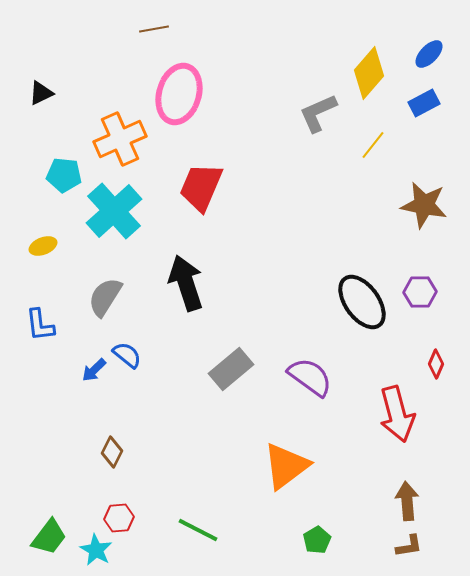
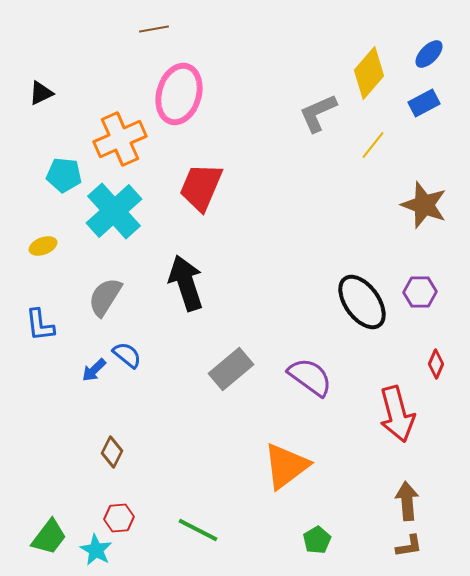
brown star: rotated 9 degrees clockwise
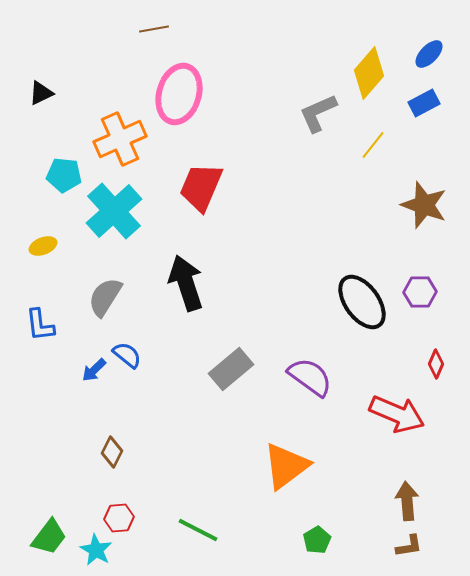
red arrow: rotated 52 degrees counterclockwise
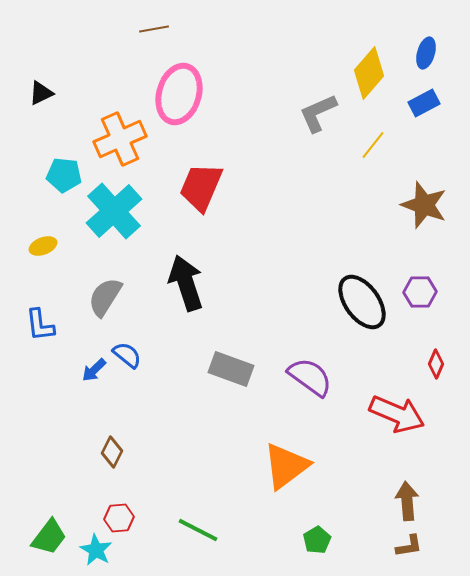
blue ellipse: moved 3 px left, 1 px up; rotated 28 degrees counterclockwise
gray rectangle: rotated 60 degrees clockwise
